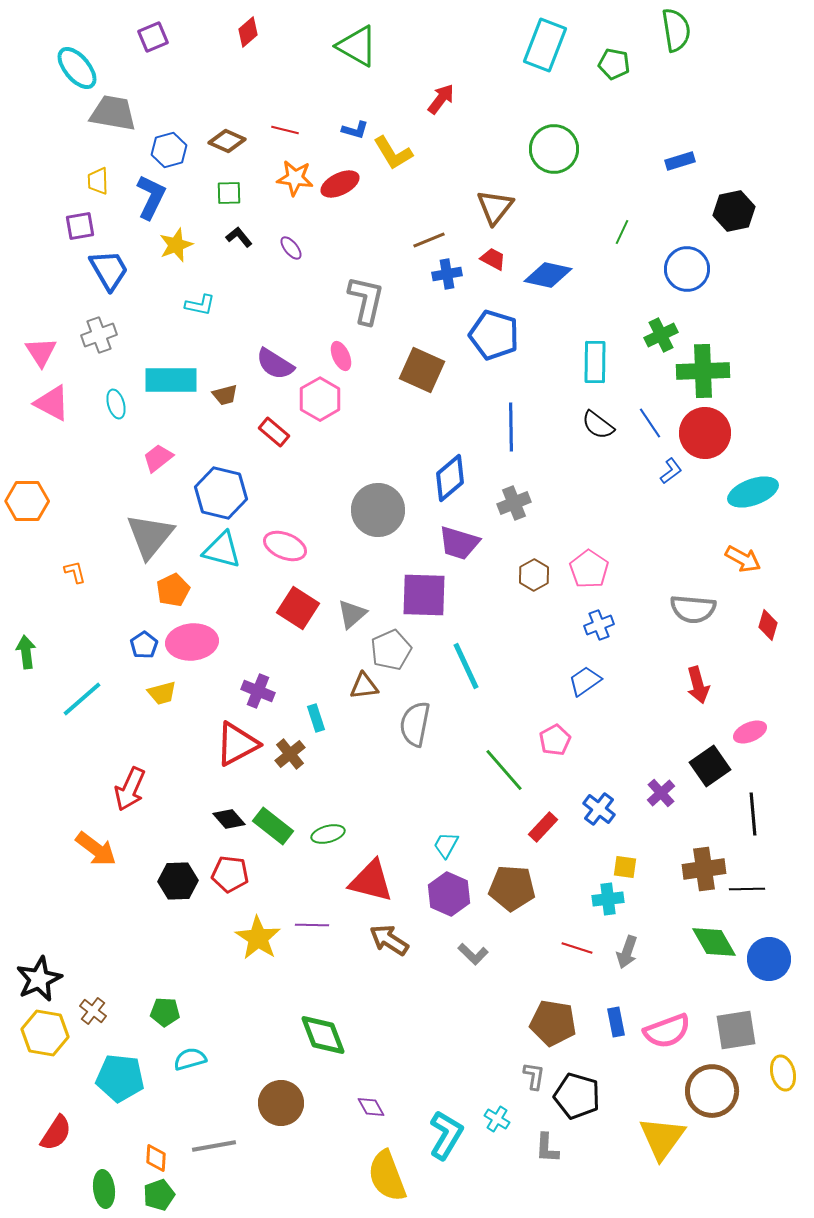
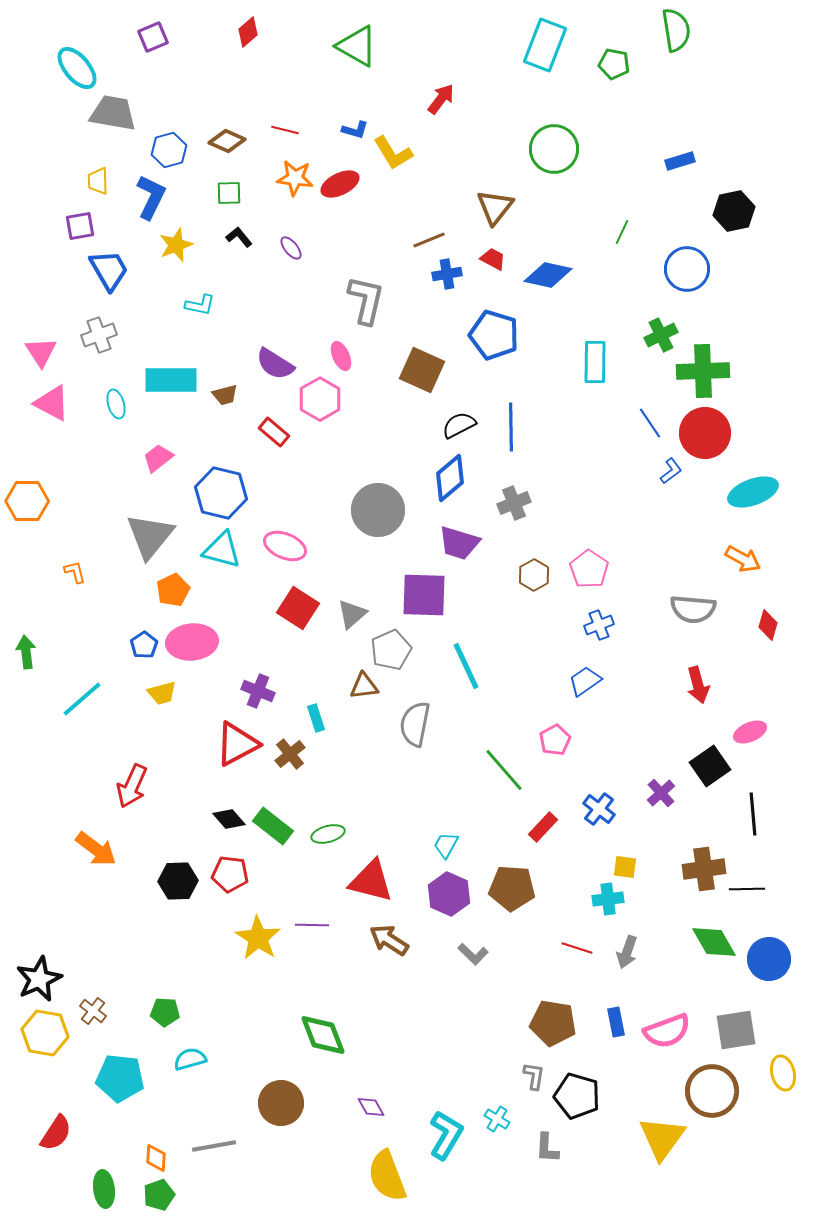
black semicircle at (598, 425): moved 139 px left; rotated 116 degrees clockwise
red arrow at (130, 789): moved 2 px right, 3 px up
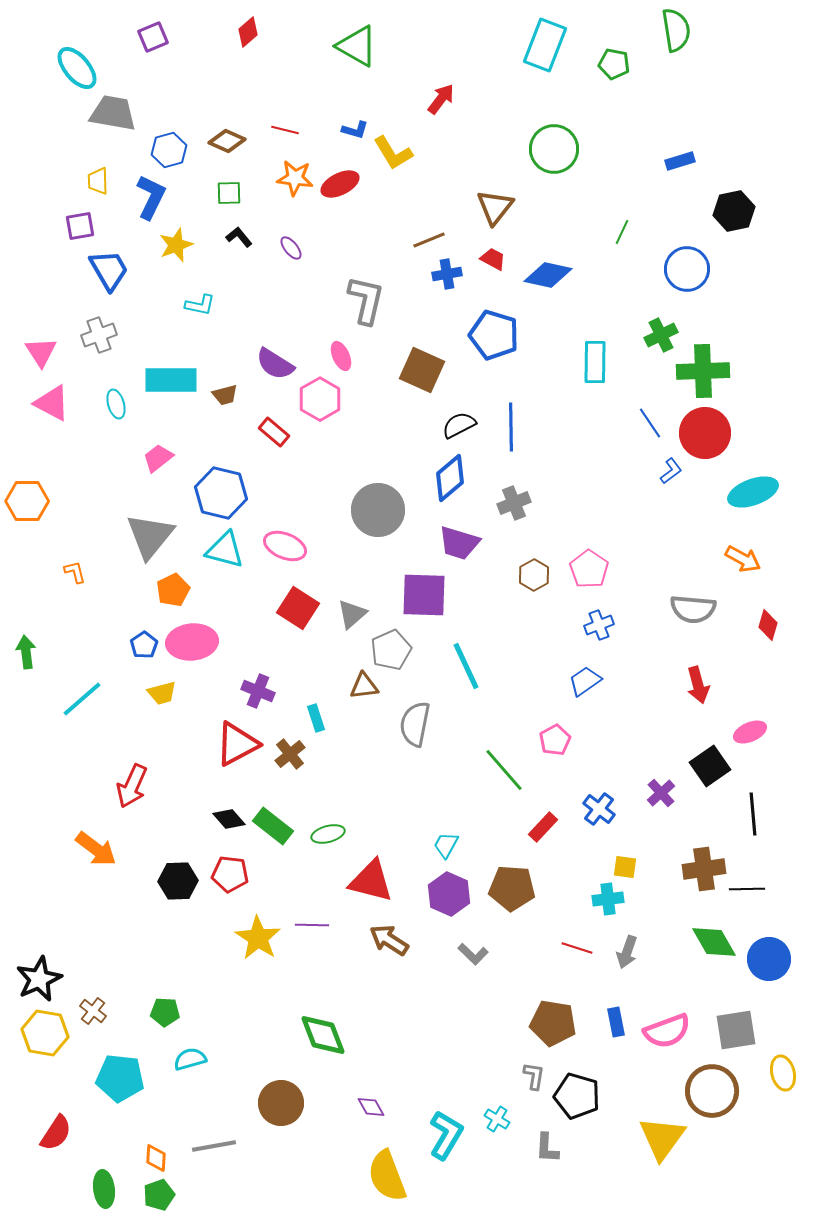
cyan triangle at (222, 550): moved 3 px right
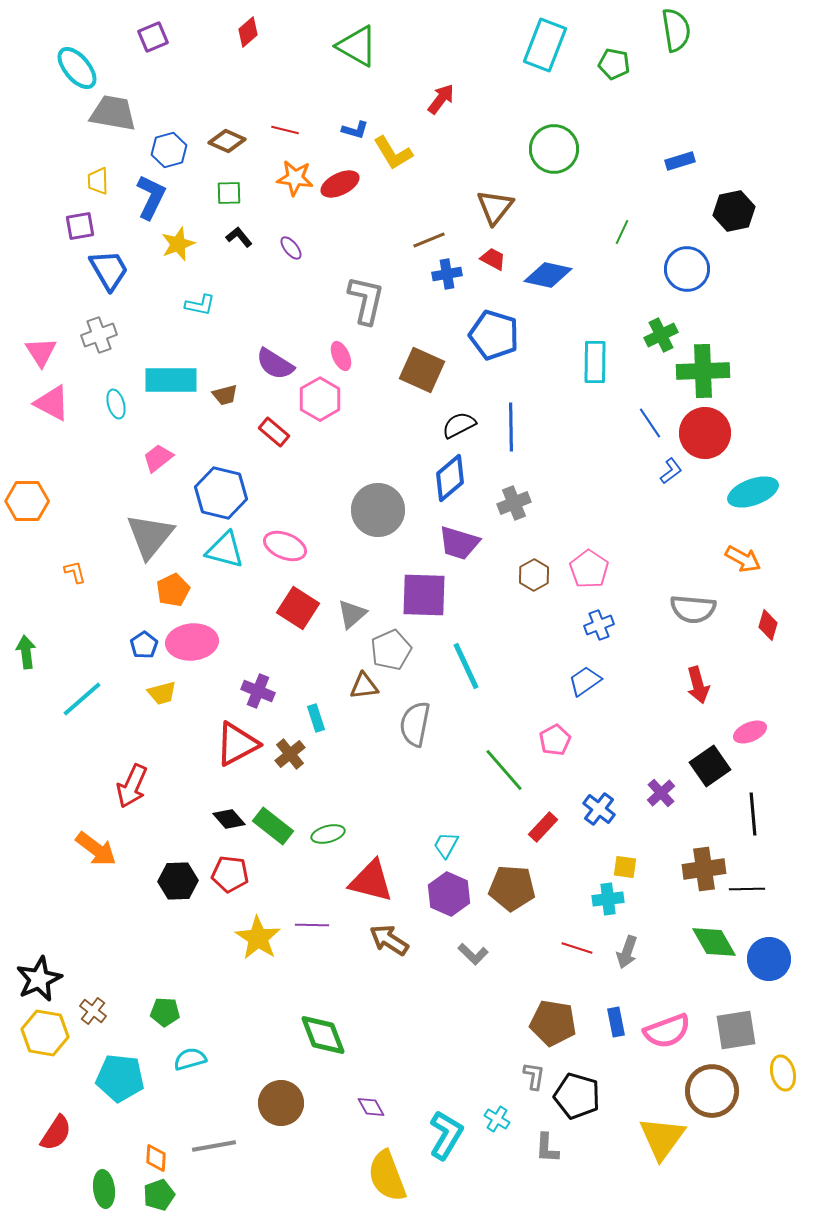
yellow star at (176, 245): moved 2 px right, 1 px up
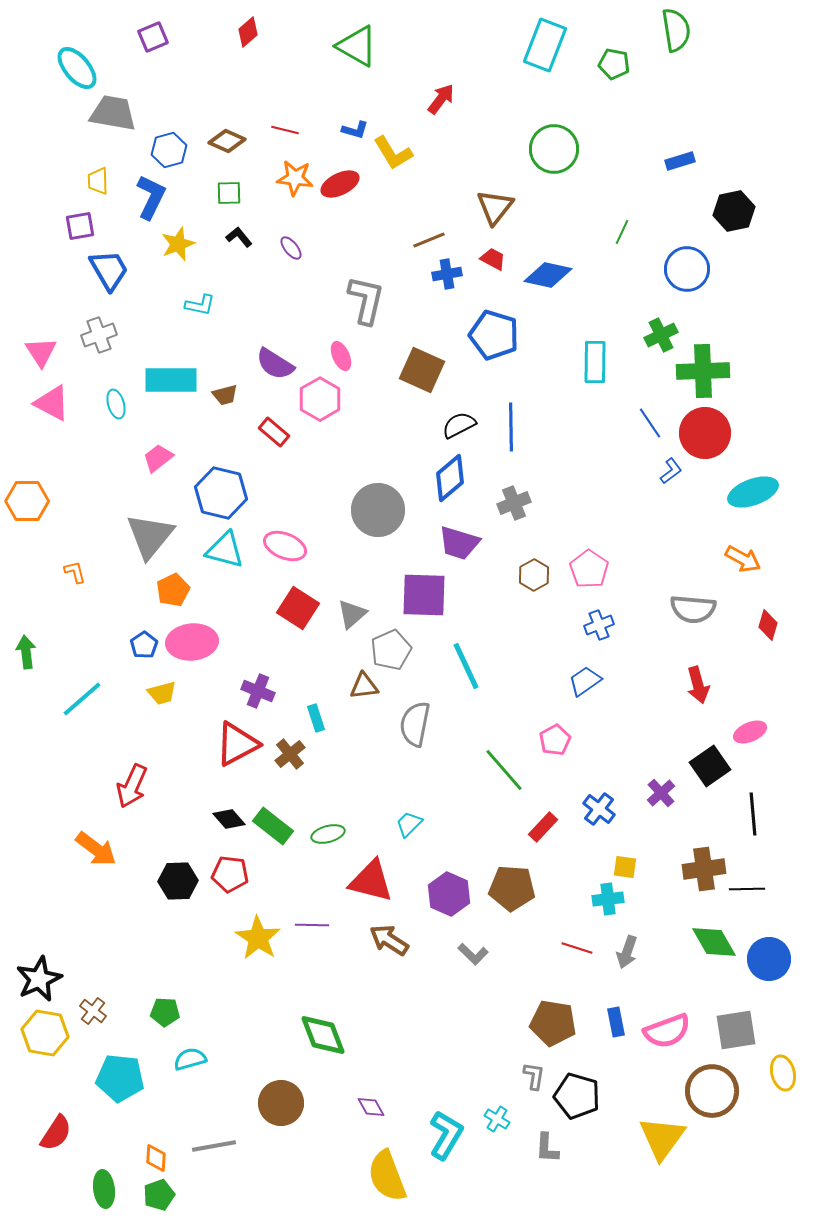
cyan trapezoid at (446, 845): moved 37 px left, 21 px up; rotated 16 degrees clockwise
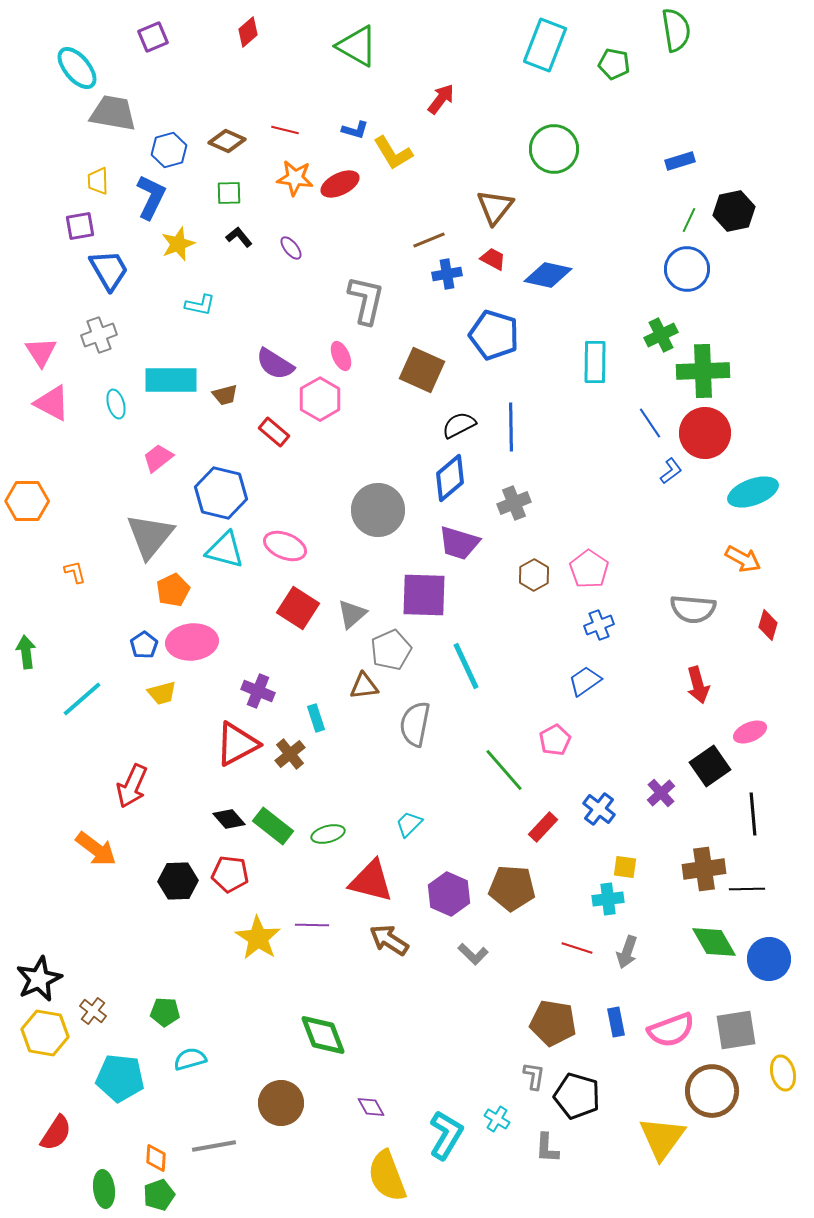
green line at (622, 232): moved 67 px right, 12 px up
pink semicircle at (667, 1031): moved 4 px right, 1 px up
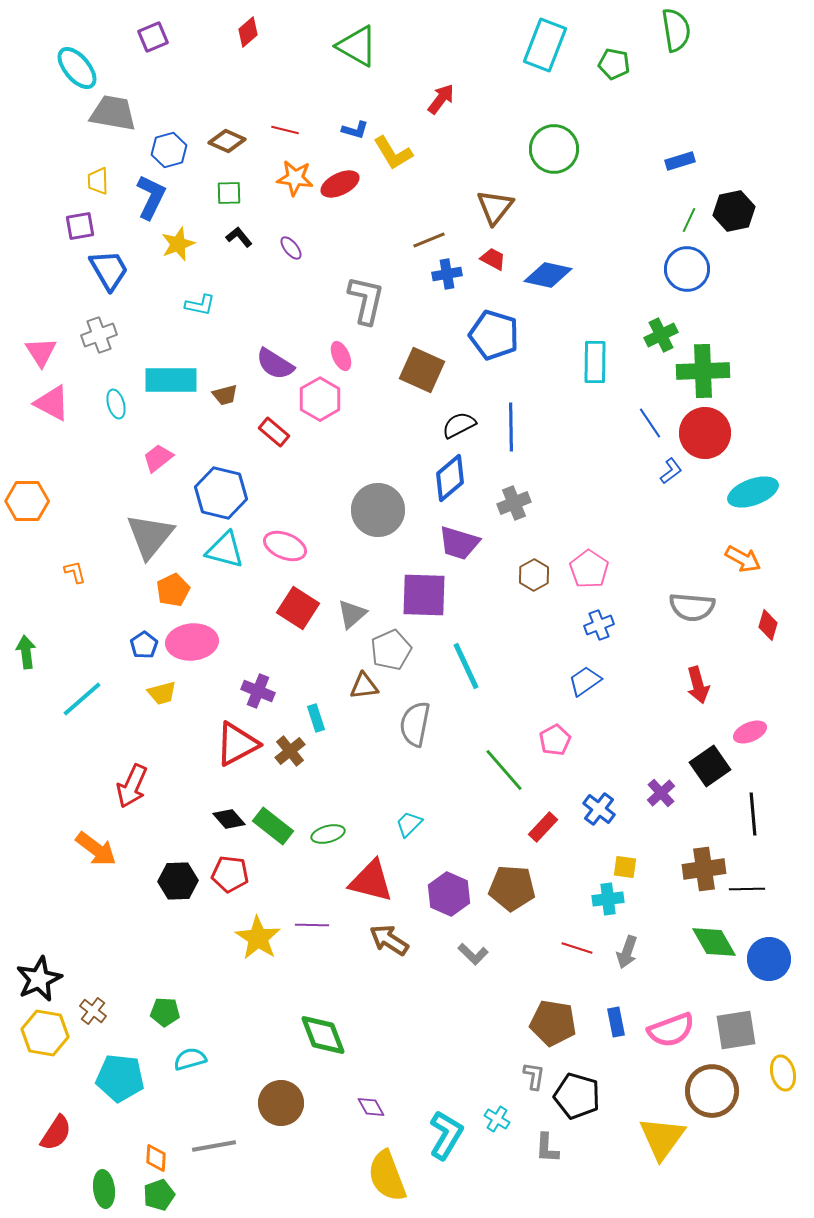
gray semicircle at (693, 609): moved 1 px left, 2 px up
brown cross at (290, 754): moved 3 px up
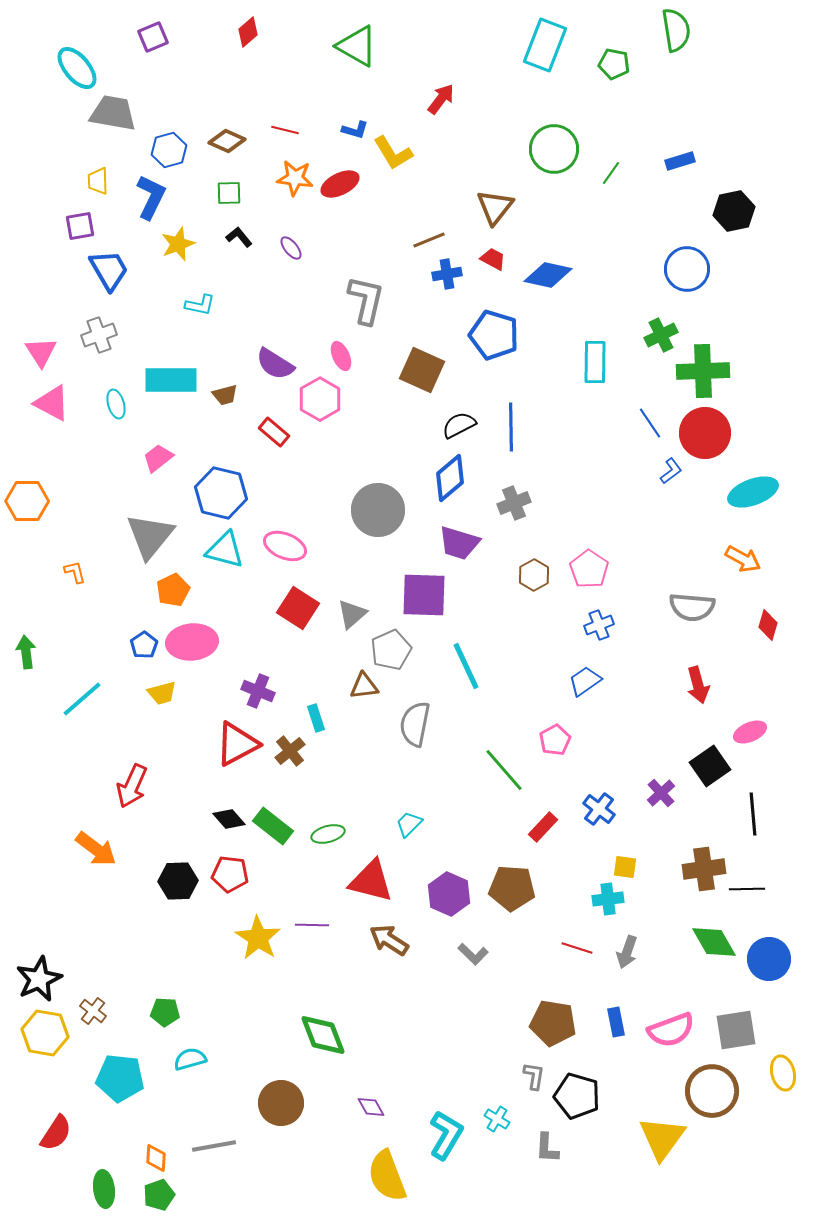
green line at (689, 220): moved 78 px left, 47 px up; rotated 10 degrees clockwise
